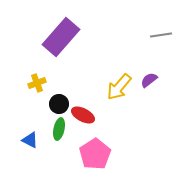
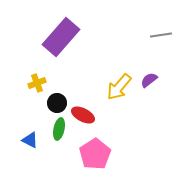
black circle: moved 2 px left, 1 px up
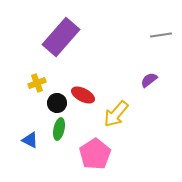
yellow arrow: moved 3 px left, 27 px down
red ellipse: moved 20 px up
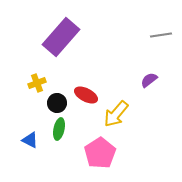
red ellipse: moved 3 px right
pink pentagon: moved 5 px right, 1 px up
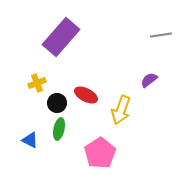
yellow arrow: moved 5 px right, 4 px up; rotated 20 degrees counterclockwise
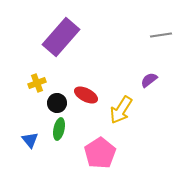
yellow arrow: rotated 12 degrees clockwise
blue triangle: rotated 24 degrees clockwise
